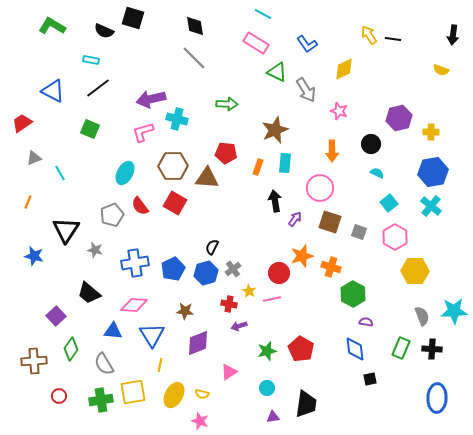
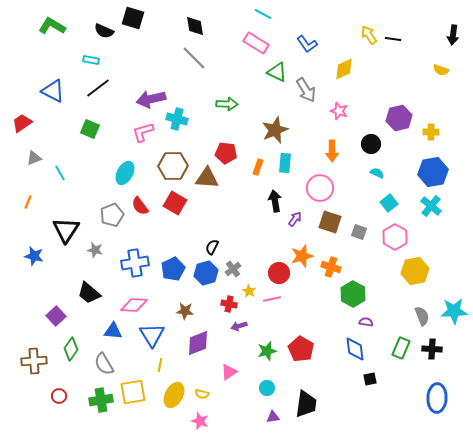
yellow hexagon at (415, 271): rotated 12 degrees counterclockwise
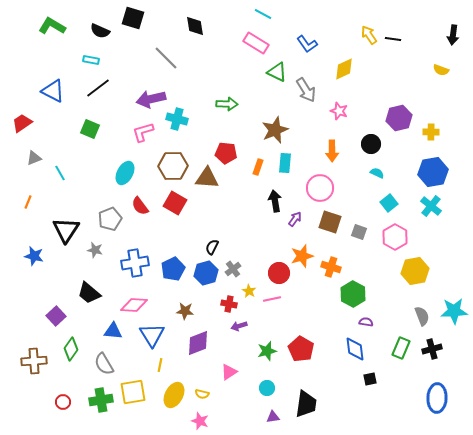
black semicircle at (104, 31): moved 4 px left
gray line at (194, 58): moved 28 px left
gray pentagon at (112, 215): moved 2 px left, 4 px down
black cross at (432, 349): rotated 18 degrees counterclockwise
red circle at (59, 396): moved 4 px right, 6 px down
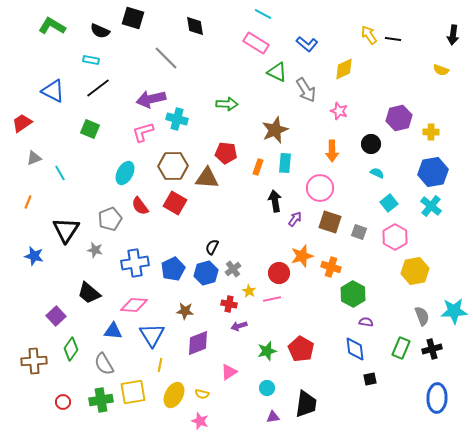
blue L-shape at (307, 44): rotated 15 degrees counterclockwise
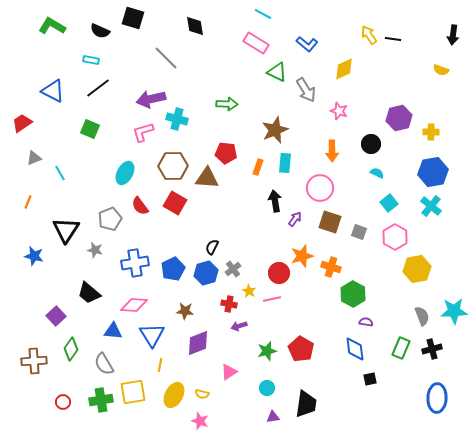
yellow hexagon at (415, 271): moved 2 px right, 2 px up
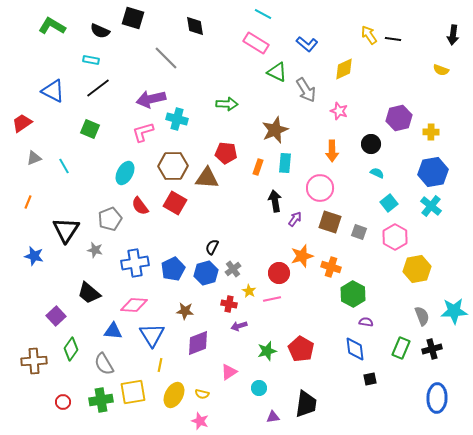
cyan line at (60, 173): moved 4 px right, 7 px up
cyan circle at (267, 388): moved 8 px left
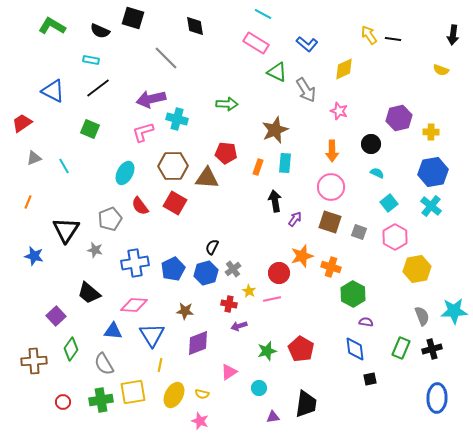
pink circle at (320, 188): moved 11 px right, 1 px up
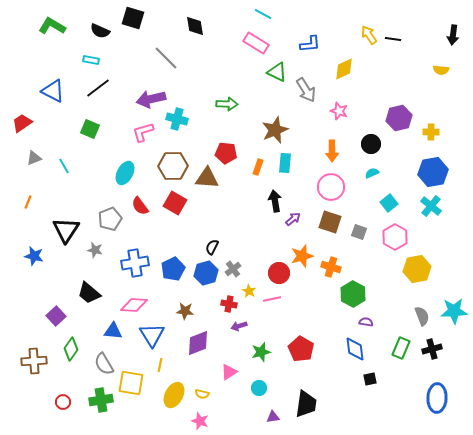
blue L-shape at (307, 44): moved 3 px right; rotated 45 degrees counterclockwise
yellow semicircle at (441, 70): rotated 14 degrees counterclockwise
cyan semicircle at (377, 173): moved 5 px left; rotated 48 degrees counterclockwise
purple arrow at (295, 219): moved 2 px left; rotated 14 degrees clockwise
green star at (267, 351): moved 6 px left, 1 px down
yellow square at (133, 392): moved 2 px left, 9 px up; rotated 20 degrees clockwise
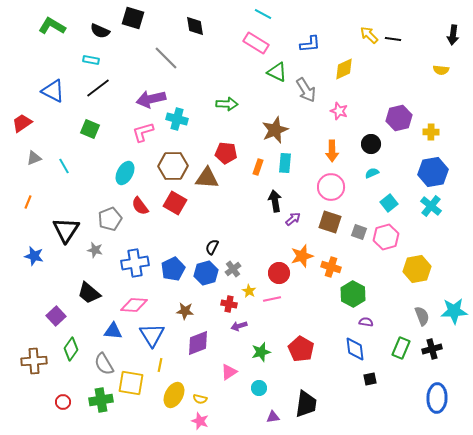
yellow arrow at (369, 35): rotated 12 degrees counterclockwise
pink hexagon at (395, 237): moved 9 px left; rotated 15 degrees clockwise
yellow semicircle at (202, 394): moved 2 px left, 5 px down
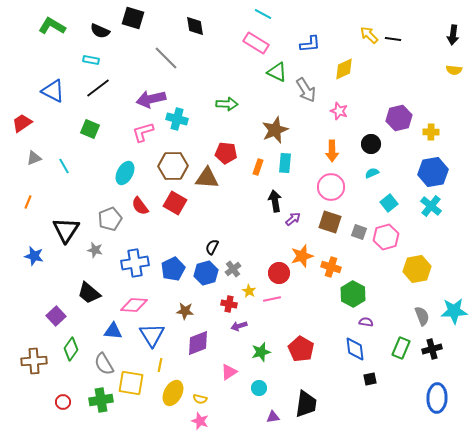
yellow semicircle at (441, 70): moved 13 px right
yellow ellipse at (174, 395): moved 1 px left, 2 px up
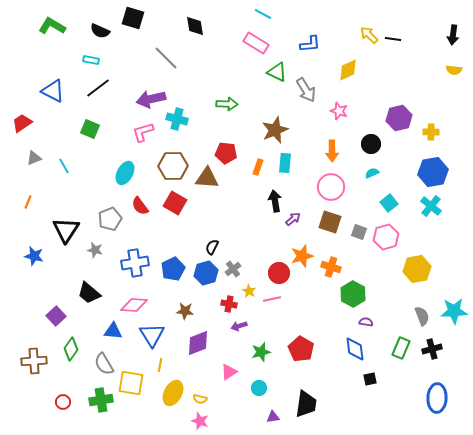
yellow diamond at (344, 69): moved 4 px right, 1 px down
